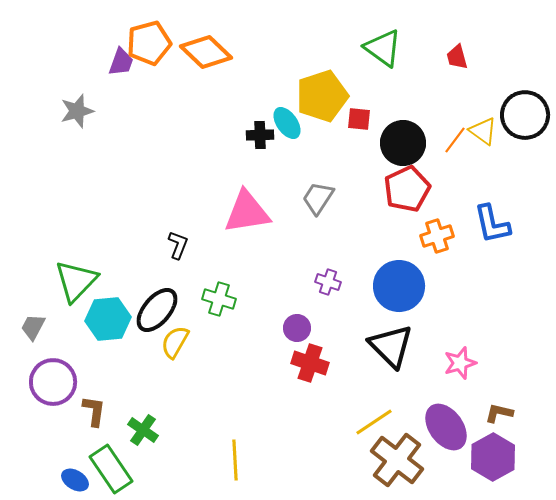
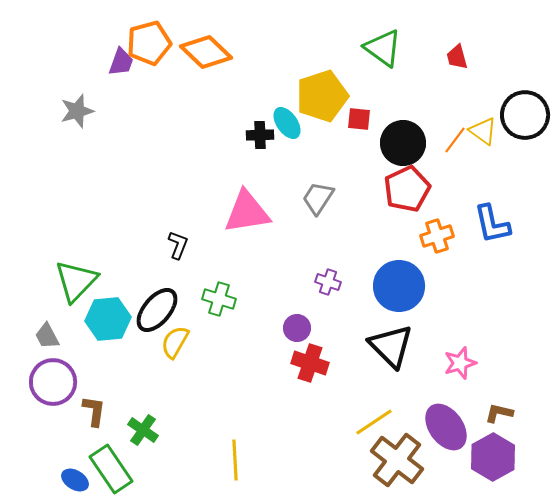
gray trapezoid at (33, 327): moved 14 px right, 9 px down; rotated 56 degrees counterclockwise
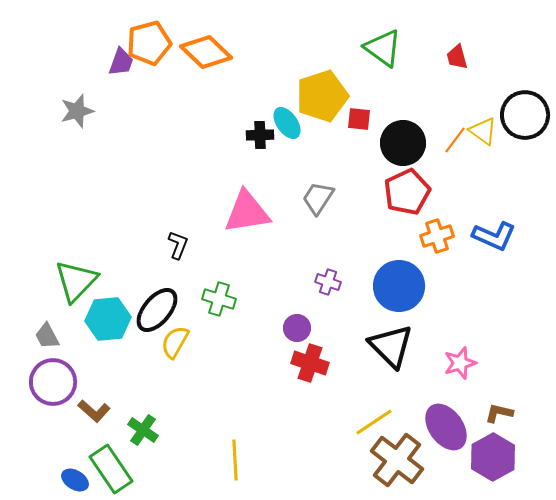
red pentagon at (407, 189): moved 3 px down
blue L-shape at (492, 224): moved 2 px right, 12 px down; rotated 54 degrees counterclockwise
brown L-shape at (94, 411): rotated 124 degrees clockwise
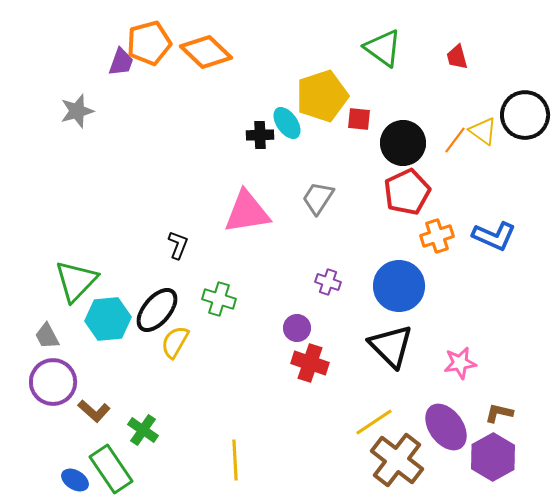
pink star at (460, 363): rotated 8 degrees clockwise
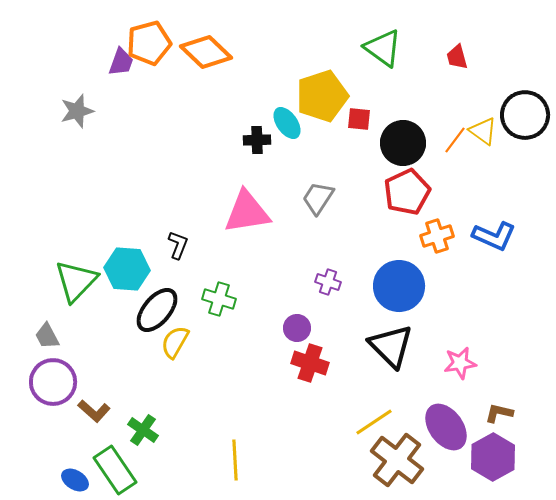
black cross at (260, 135): moved 3 px left, 5 px down
cyan hexagon at (108, 319): moved 19 px right, 50 px up; rotated 9 degrees clockwise
green rectangle at (111, 469): moved 4 px right, 1 px down
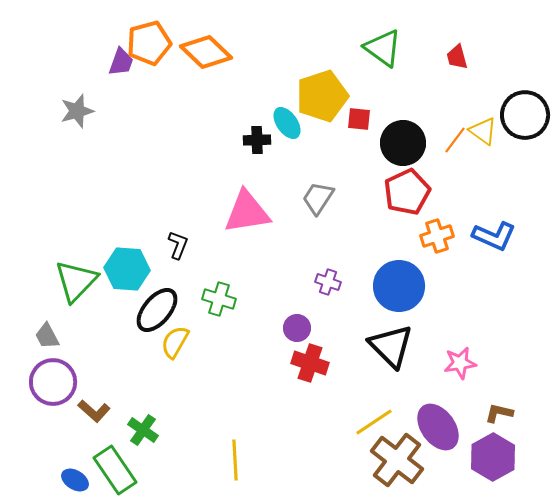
purple ellipse at (446, 427): moved 8 px left
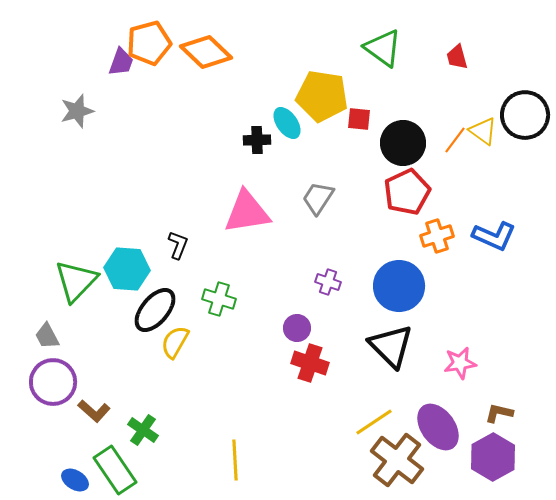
yellow pentagon at (322, 96): rotated 27 degrees clockwise
black ellipse at (157, 310): moved 2 px left
